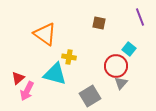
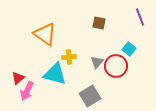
yellow cross: rotated 16 degrees counterclockwise
gray triangle: moved 24 px left, 21 px up
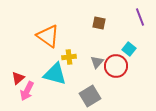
orange triangle: moved 3 px right, 2 px down
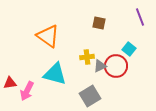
yellow cross: moved 18 px right
gray triangle: moved 3 px right, 4 px down; rotated 24 degrees clockwise
red triangle: moved 8 px left, 5 px down; rotated 32 degrees clockwise
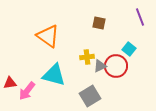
cyan triangle: moved 1 px left, 1 px down
pink arrow: rotated 12 degrees clockwise
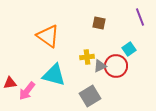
cyan square: rotated 16 degrees clockwise
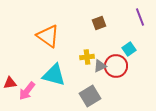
brown square: rotated 32 degrees counterclockwise
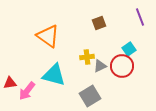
red circle: moved 6 px right
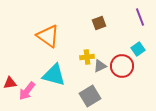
cyan square: moved 9 px right
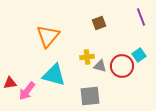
purple line: moved 1 px right
orange triangle: rotated 35 degrees clockwise
cyan square: moved 1 px right, 6 px down
gray triangle: rotated 40 degrees clockwise
gray square: rotated 25 degrees clockwise
